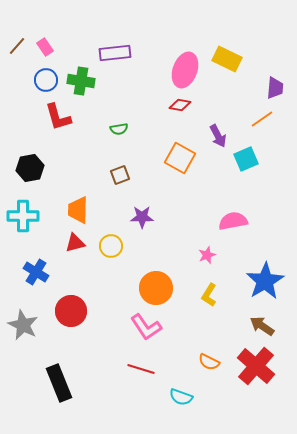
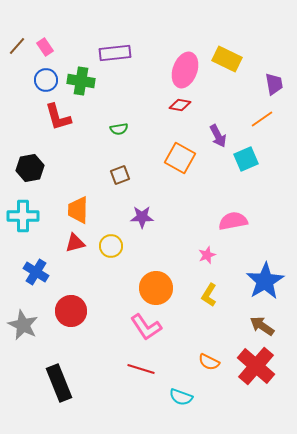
purple trapezoid: moved 1 px left, 4 px up; rotated 15 degrees counterclockwise
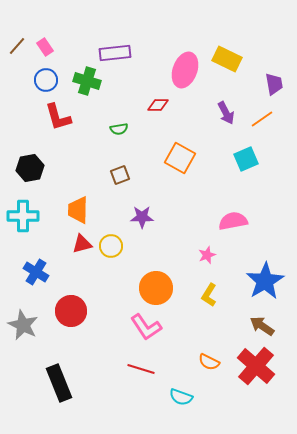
green cross: moved 6 px right; rotated 8 degrees clockwise
red diamond: moved 22 px left; rotated 10 degrees counterclockwise
purple arrow: moved 8 px right, 23 px up
red triangle: moved 7 px right, 1 px down
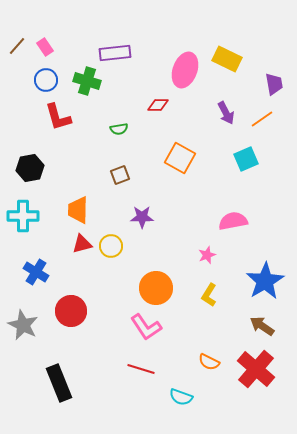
red cross: moved 3 px down
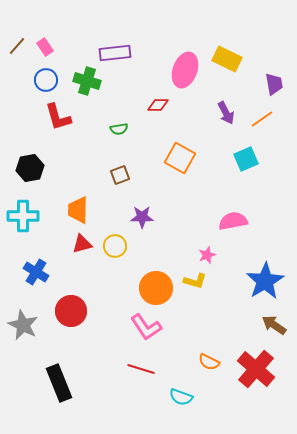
yellow circle: moved 4 px right
yellow L-shape: moved 14 px left, 14 px up; rotated 105 degrees counterclockwise
brown arrow: moved 12 px right, 1 px up
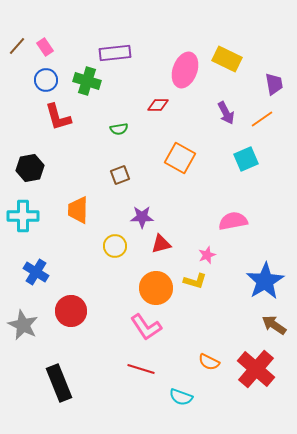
red triangle: moved 79 px right
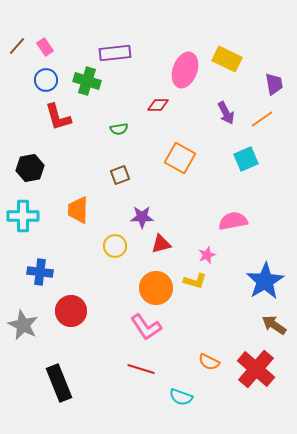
blue cross: moved 4 px right; rotated 25 degrees counterclockwise
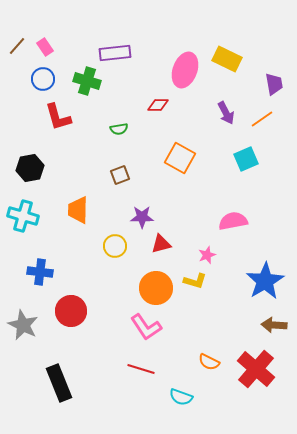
blue circle: moved 3 px left, 1 px up
cyan cross: rotated 16 degrees clockwise
brown arrow: rotated 30 degrees counterclockwise
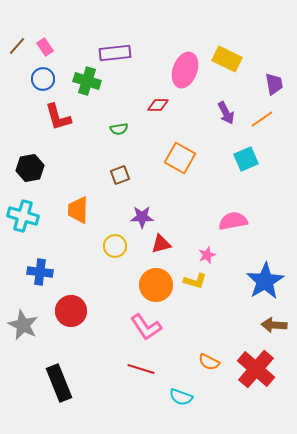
orange circle: moved 3 px up
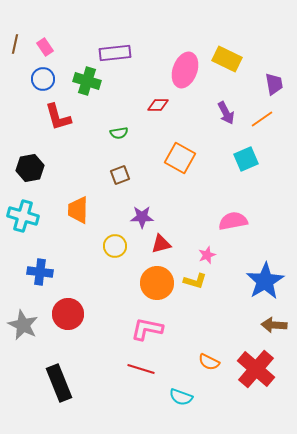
brown line: moved 2 px left, 2 px up; rotated 30 degrees counterclockwise
green semicircle: moved 4 px down
orange circle: moved 1 px right, 2 px up
red circle: moved 3 px left, 3 px down
pink L-shape: moved 1 px right, 2 px down; rotated 136 degrees clockwise
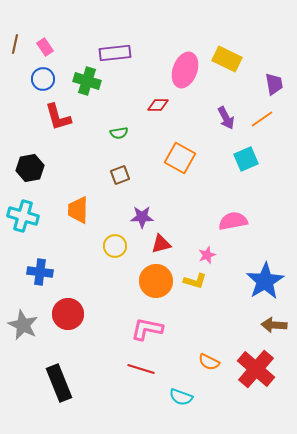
purple arrow: moved 5 px down
orange circle: moved 1 px left, 2 px up
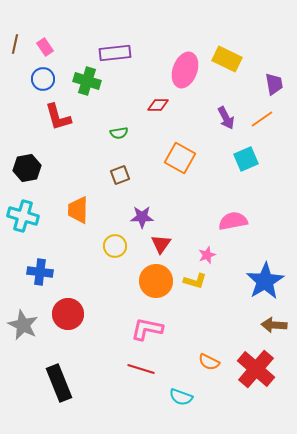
black hexagon: moved 3 px left
red triangle: rotated 40 degrees counterclockwise
